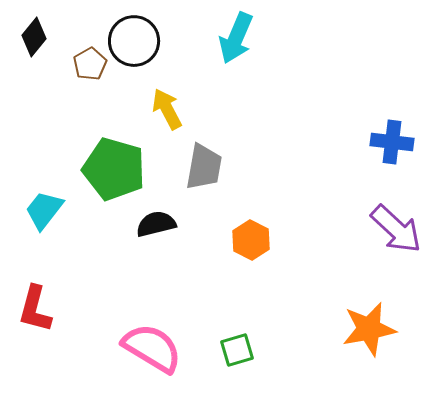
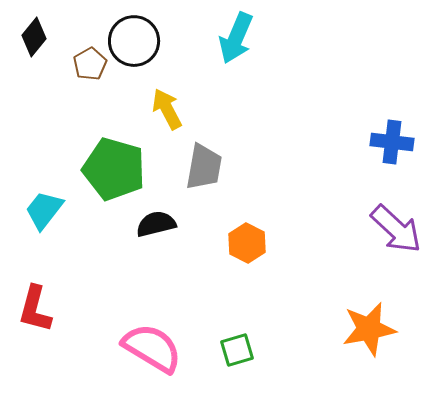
orange hexagon: moved 4 px left, 3 px down
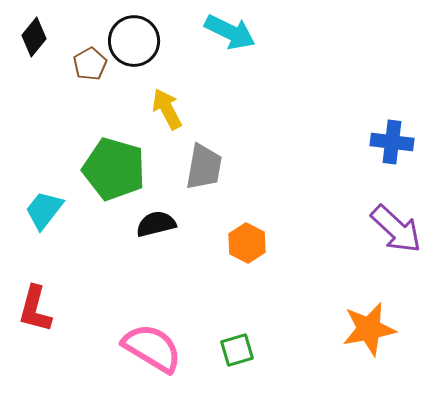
cyan arrow: moved 6 px left, 6 px up; rotated 87 degrees counterclockwise
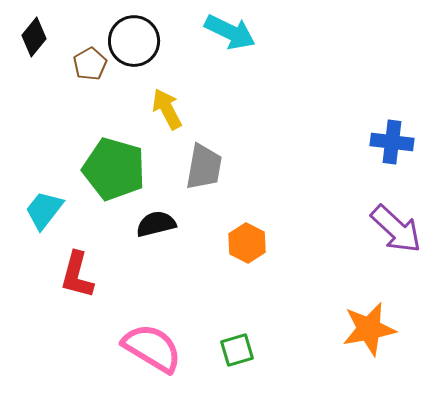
red L-shape: moved 42 px right, 34 px up
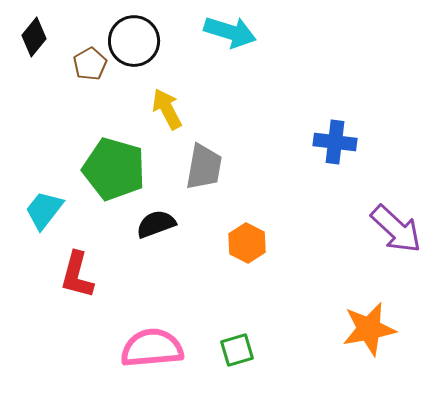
cyan arrow: rotated 9 degrees counterclockwise
blue cross: moved 57 px left
black semicircle: rotated 6 degrees counterclockwise
pink semicircle: rotated 36 degrees counterclockwise
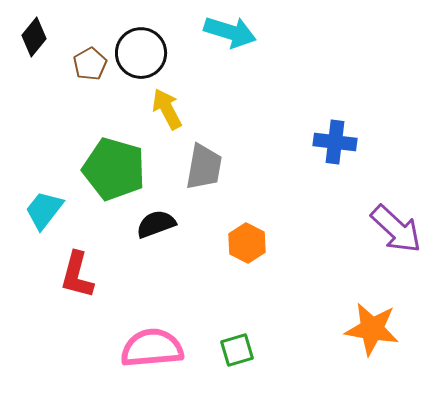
black circle: moved 7 px right, 12 px down
orange star: moved 3 px right; rotated 20 degrees clockwise
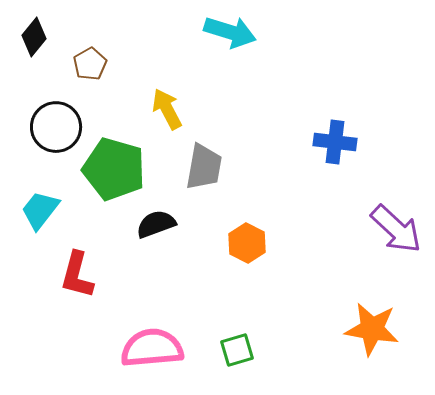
black circle: moved 85 px left, 74 px down
cyan trapezoid: moved 4 px left
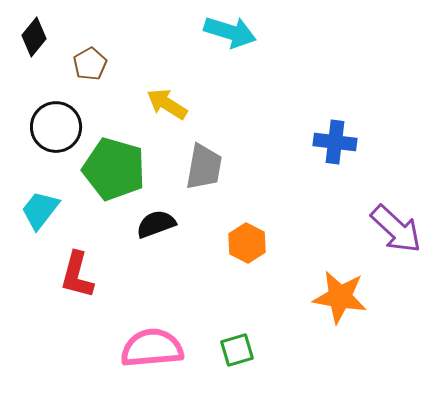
yellow arrow: moved 5 px up; rotated 30 degrees counterclockwise
orange star: moved 32 px left, 32 px up
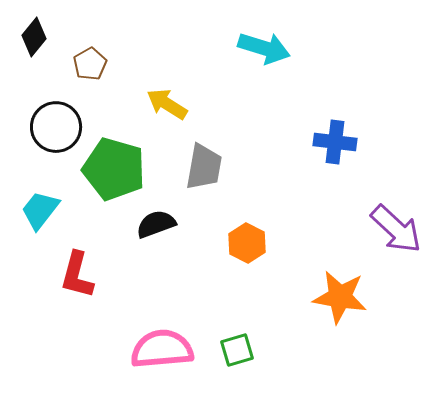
cyan arrow: moved 34 px right, 16 px down
pink semicircle: moved 10 px right, 1 px down
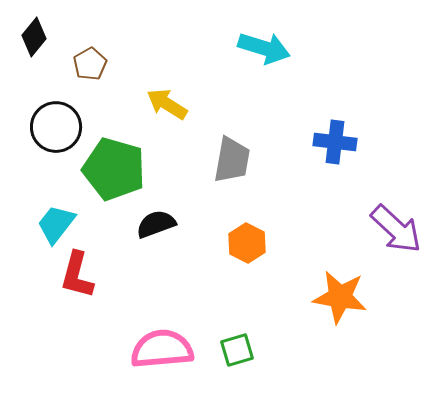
gray trapezoid: moved 28 px right, 7 px up
cyan trapezoid: moved 16 px right, 14 px down
